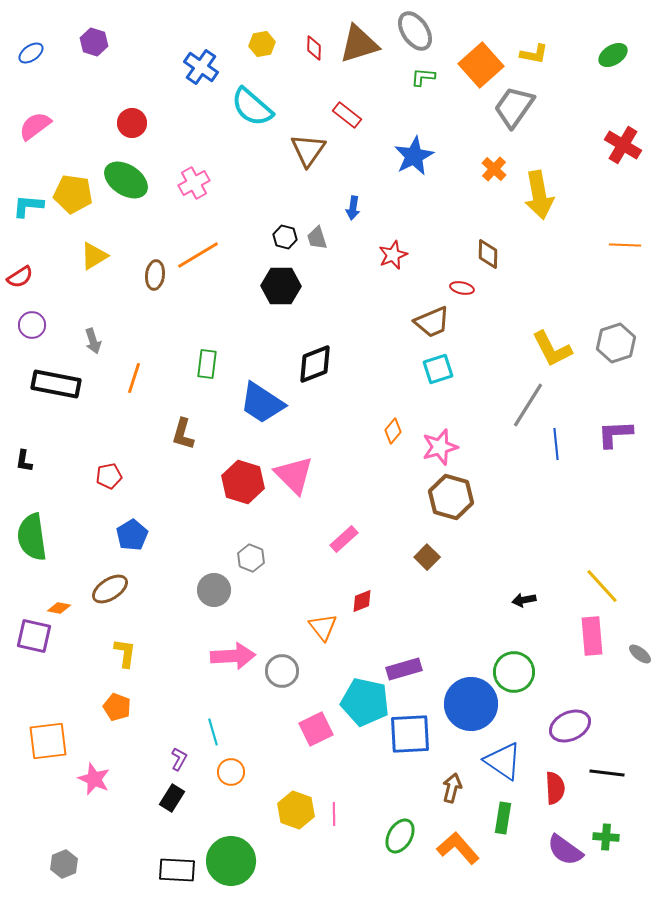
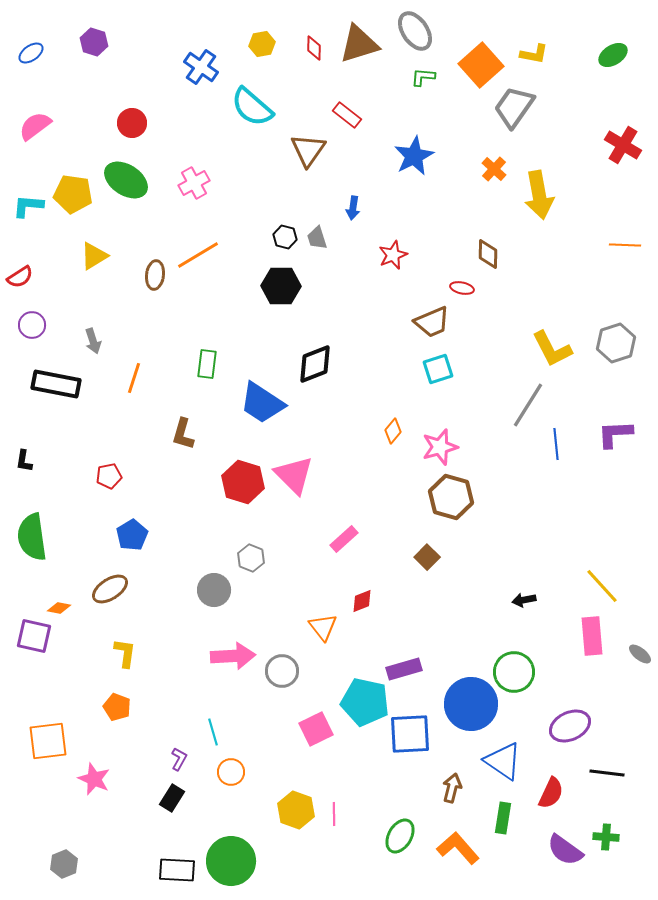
red semicircle at (555, 788): moved 4 px left, 5 px down; rotated 28 degrees clockwise
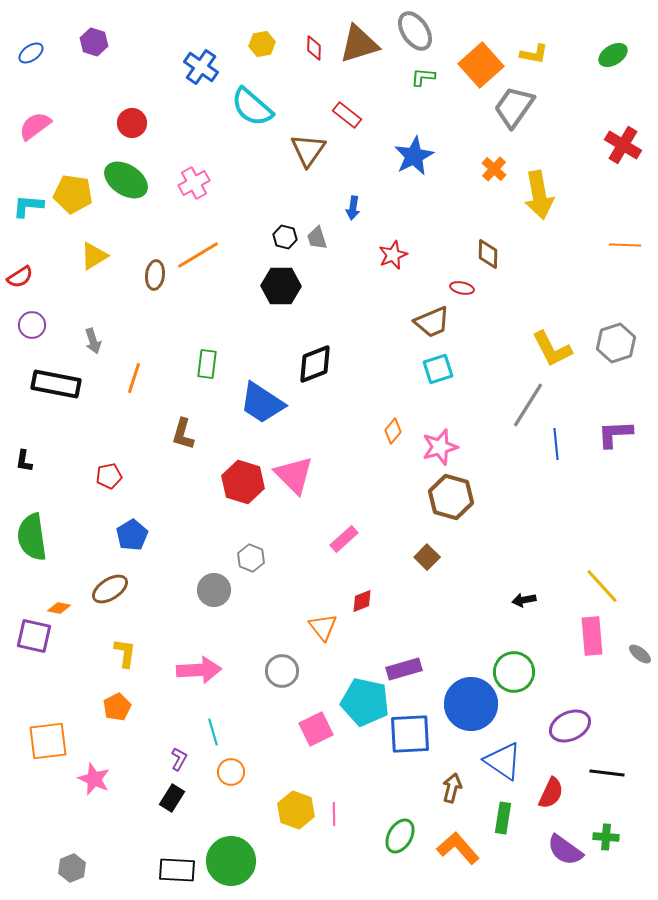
pink arrow at (233, 656): moved 34 px left, 14 px down
orange pentagon at (117, 707): rotated 24 degrees clockwise
gray hexagon at (64, 864): moved 8 px right, 4 px down
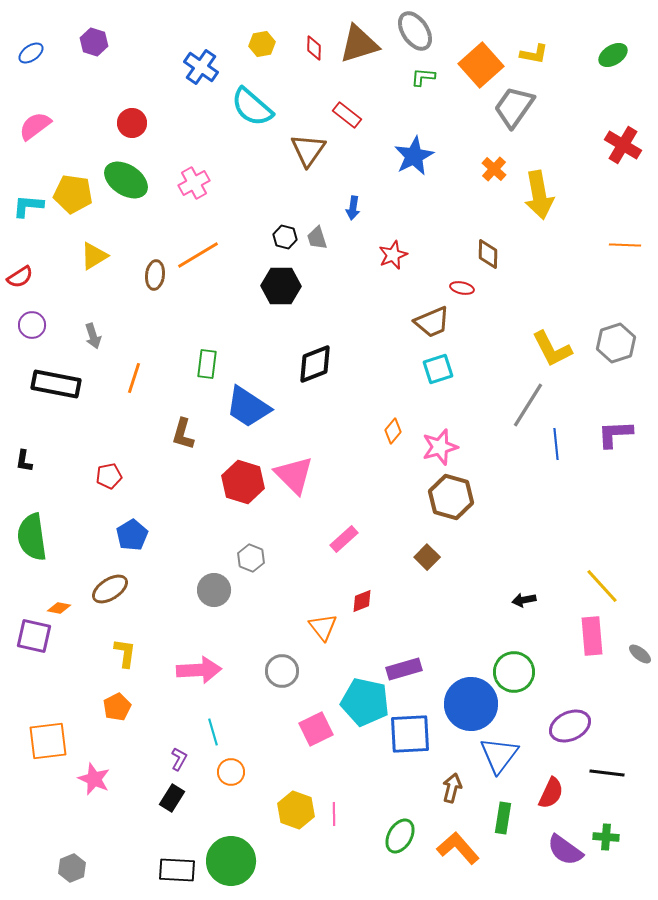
gray arrow at (93, 341): moved 5 px up
blue trapezoid at (262, 403): moved 14 px left, 4 px down
blue triangle at (503, 761): moved 4 px left, 6 px up; rotated 33 degrees clockwise
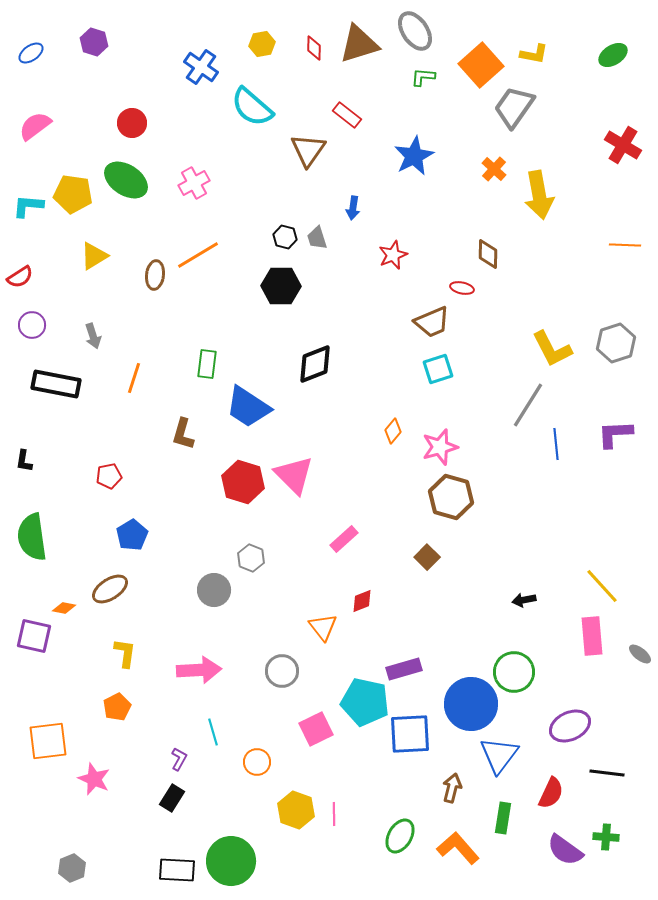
orange diamond at (59, 608): moved 5 px right
orange circle at (231, 772): moved 26 px right, 10 px up
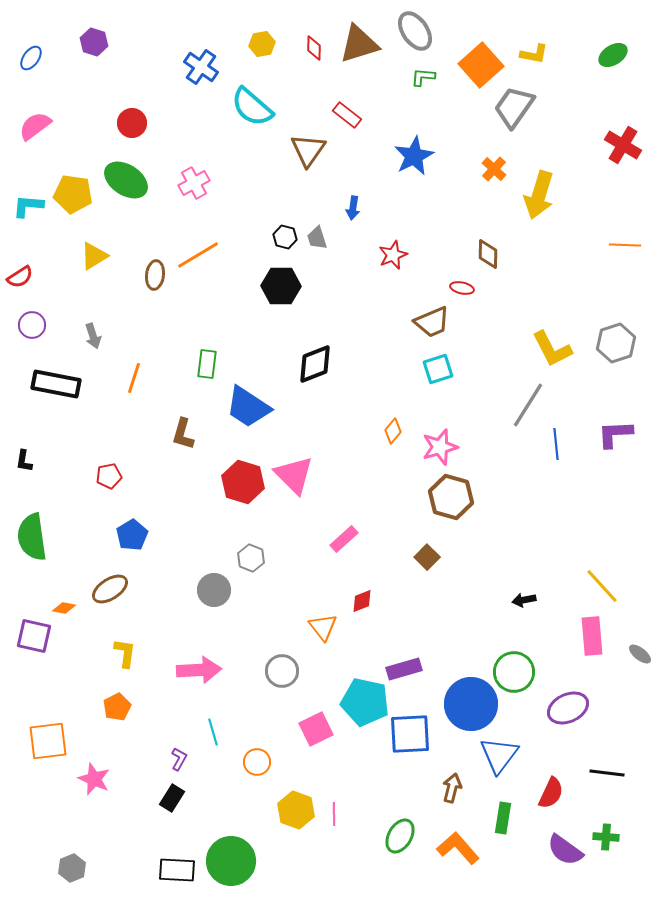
blue ellipse at (31, 53): moved 5 px down; rotated 20 degrees counterclockwise
yellow arrow at (539, 195): rotated 27 degrees clockwise
purple ellipse at (570, 726): moved 2 px left, 18 px up
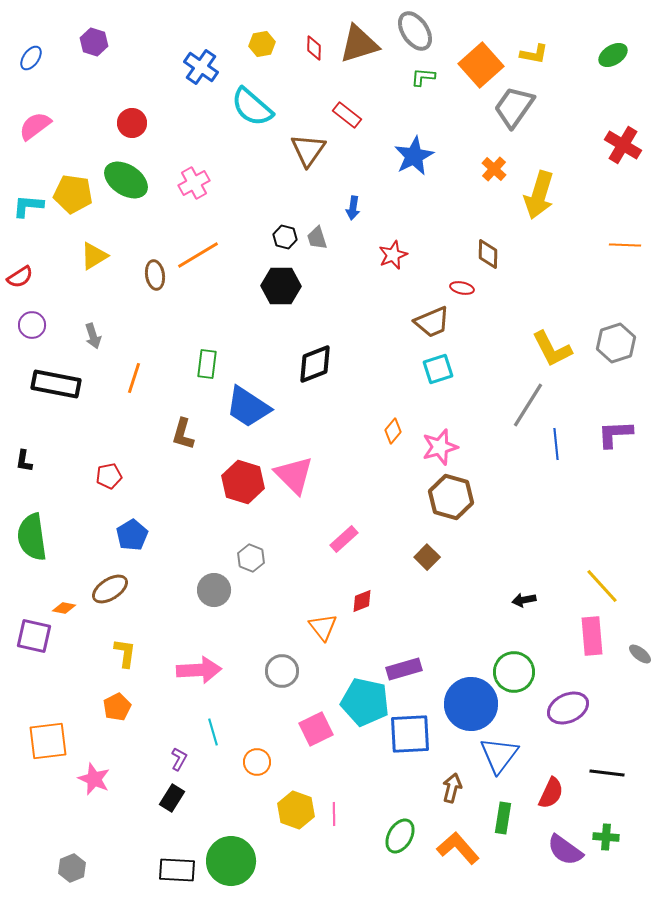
brown ellipse at (155, 275): rotated 16 degrees counterclockwise
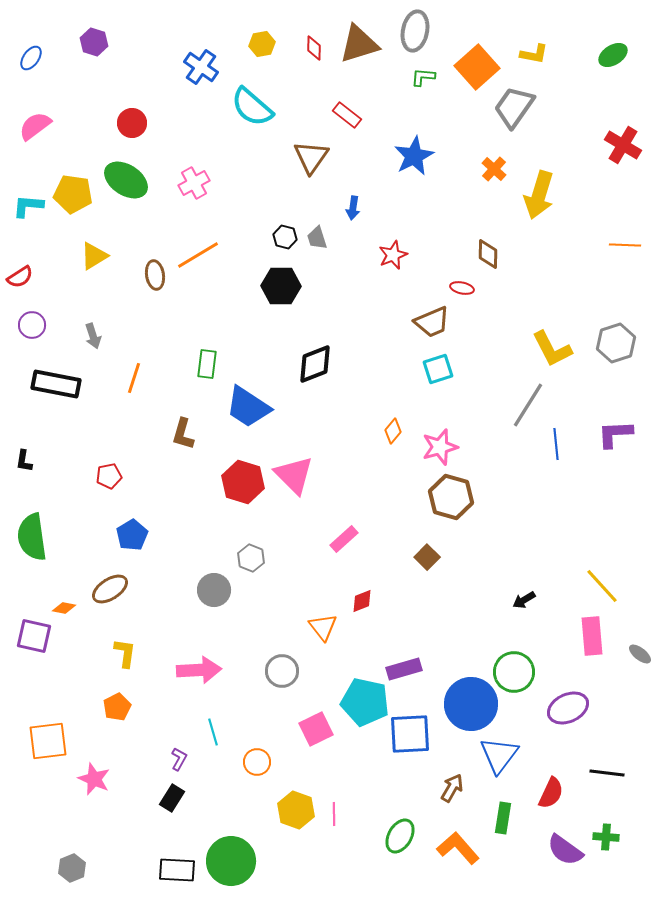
gray ellipse at (415, 31): rotated 45 degrees clockwise
orange square at (481, 65): moved 4 px left, 2 px down
brown triangle at (308, 150): moved 3 px right, 7 px down
black arrow at (524, 600): rotated 20 degrees counterclockwise
brown arrow at (452, 788): rotated 16 degrees clockwise
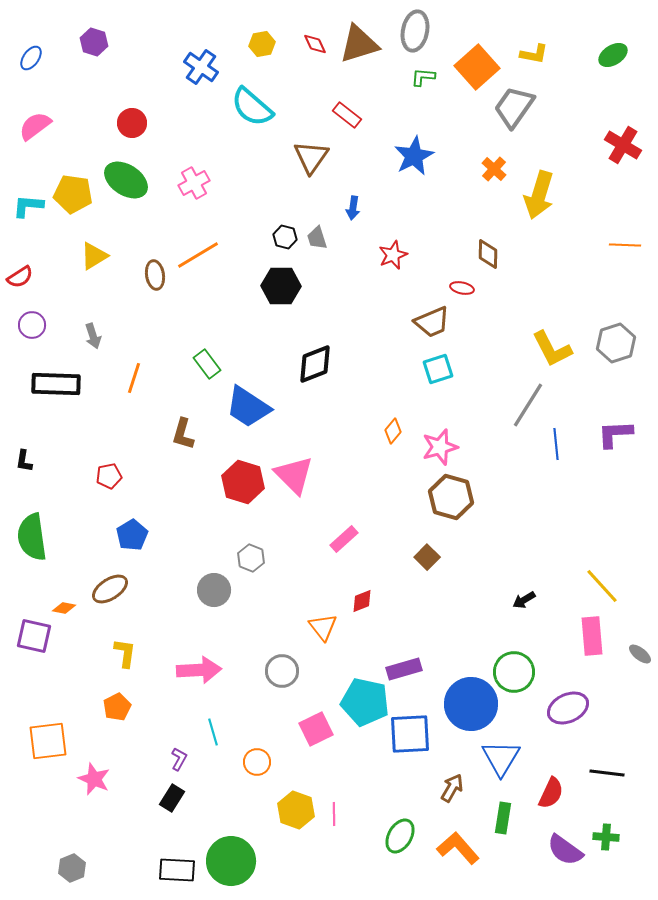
red diamond at (314, 48): moved 1 px right, 4 px up; rotated 25 degrees counterclockwise
green rectangle at (207, 364): rotated 44 degrees counterclockwise
black rectangle at (56, 384): rotated 9 degrees counterclockwise
blue triangle at (499, 755): moved 2 px right, 3 px down; rotated 6 degrees counterclockwise
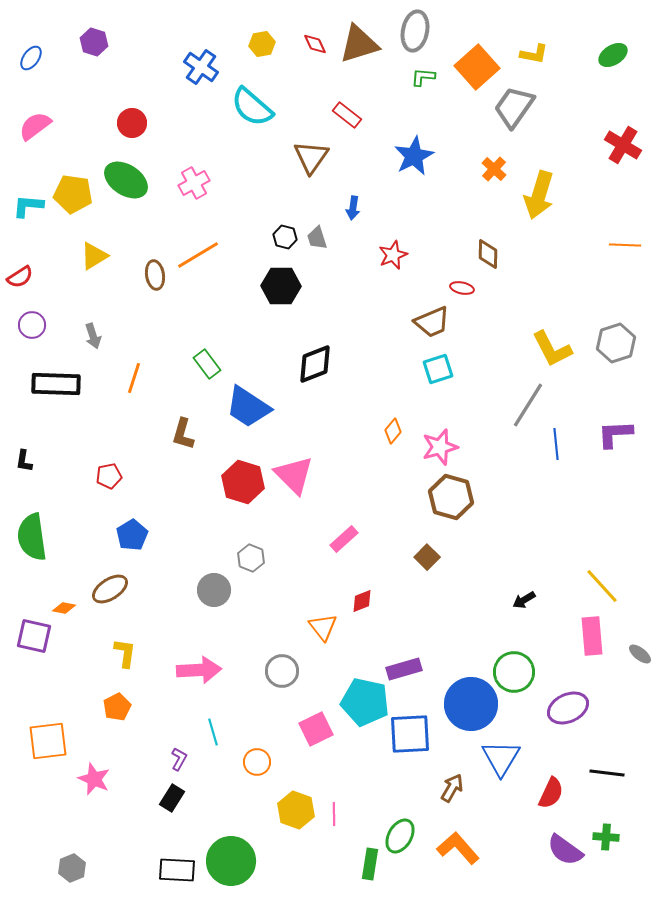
green rectangle at (503, 818): moved 133 px left, 46 px down
